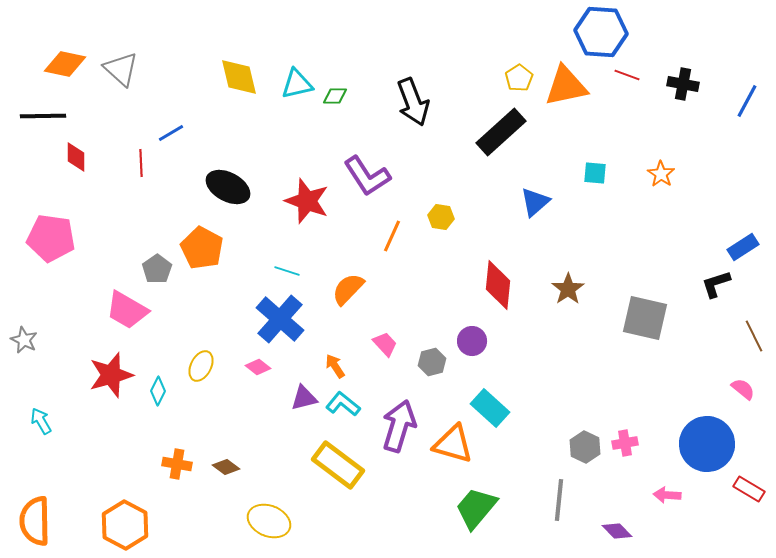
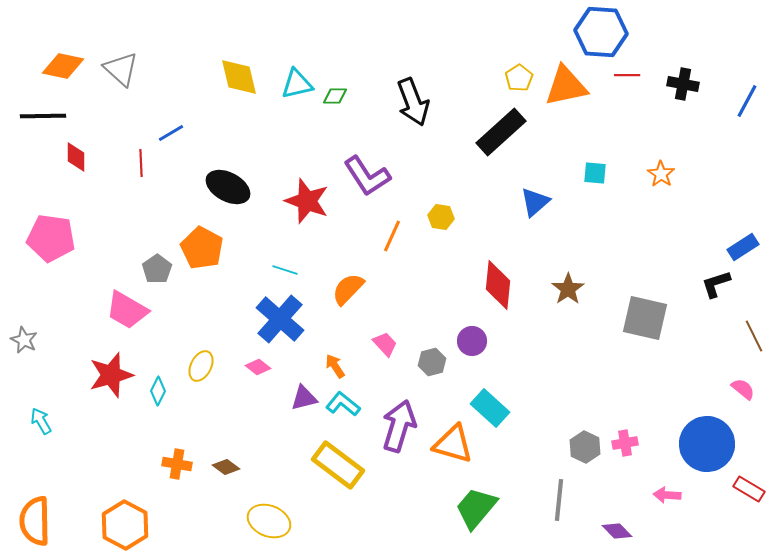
orange diamond at (65, 64): moved 2 px left, 2 px down
red line at (627, 75): rotated 20 degrees counterclockwise
cyan line at (287, 271): moved 2 px left, 1 px up
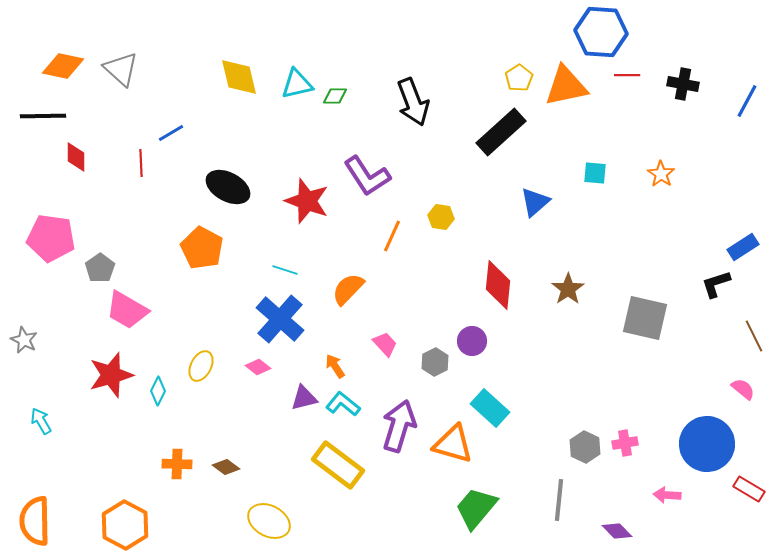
gray pentagon at (157, 269): moved 57 px left, 1 px up
gray hexagon at (432, 362): moved 3 px right; rotated 12 degrees counterclockwise
orange cross at (177, 464): rotated 8 degrees counterclockwise
yellow ellipse at (269, 521): rotated 6 degrees clockwise
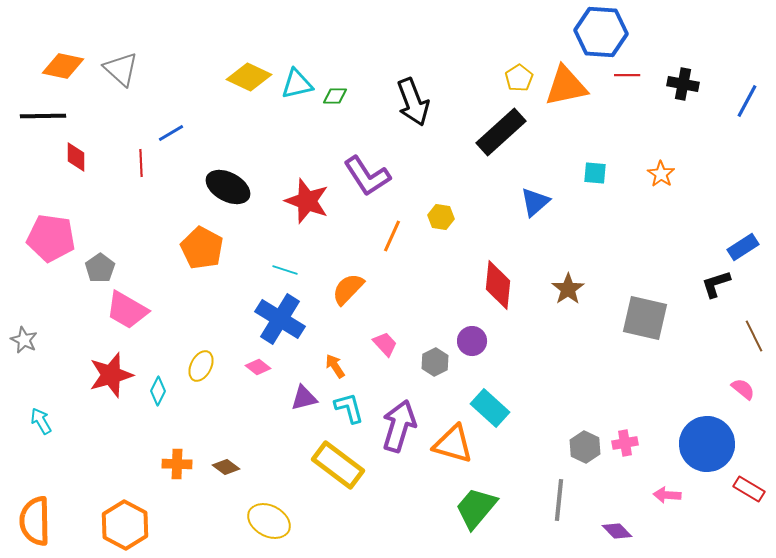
yellow diamond at (239, 77): moved 10 px right; rotated 51 degrees counterclockwise
blue cross at (280, 319): rotated 9 degrees counterclockwise
cyan L-shape at (343, 404): moved 6 px right, 4 px down; rotated 36 degrees clockwise
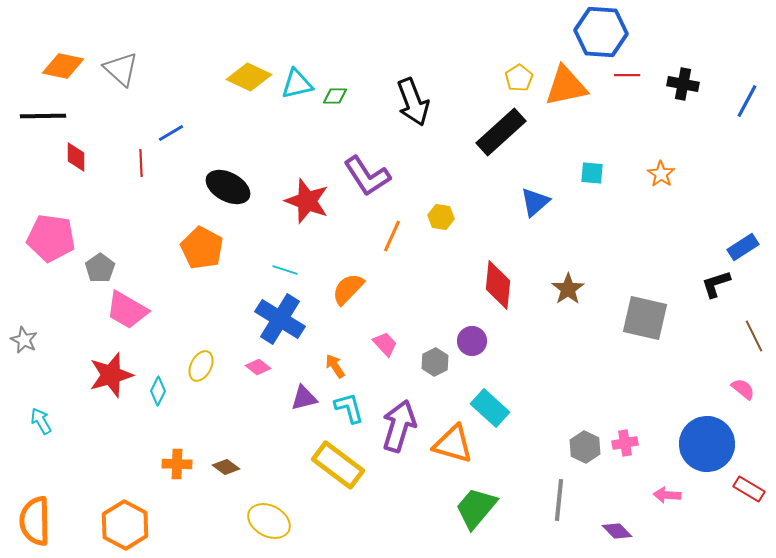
cyan square at (595, 173): moved 3 px left
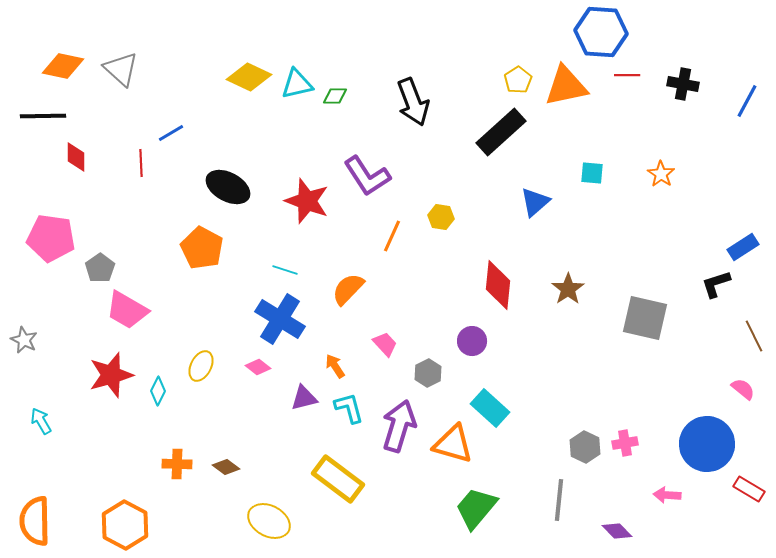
yellow pentagon at (519, 78): moved 1 px left, 2 px down
gray hexagon at (435, 362): moved 7 px left, 11 px down
yellow rectangle at (338, 465): moved 14 px down
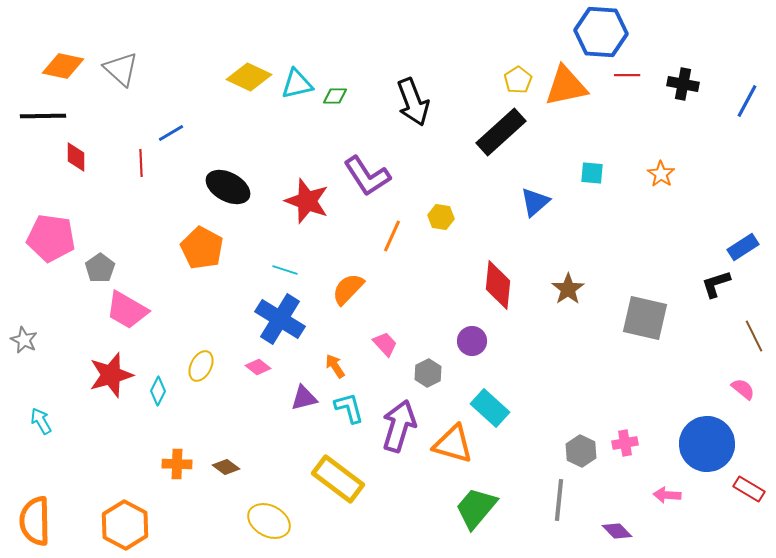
gray hexagon at (585, 447): moved 4 px left, 4 px down
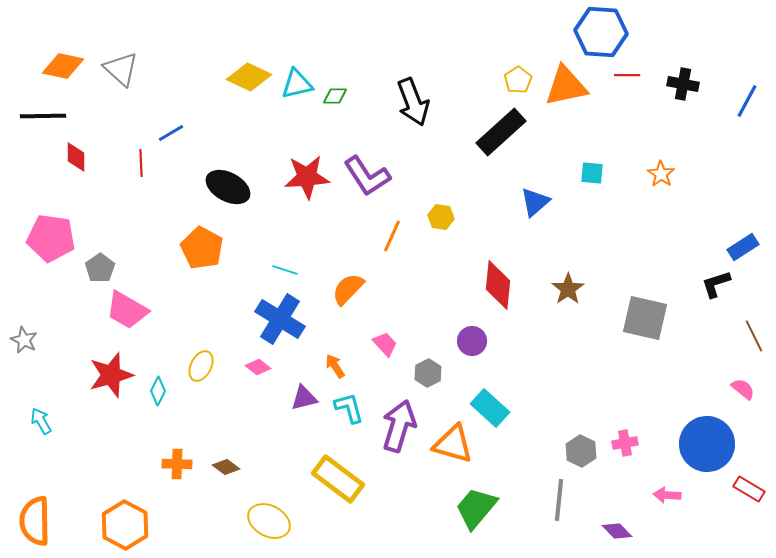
red star at (307, 201): moved 24 px up; rotated 24 degrees counterclockwise
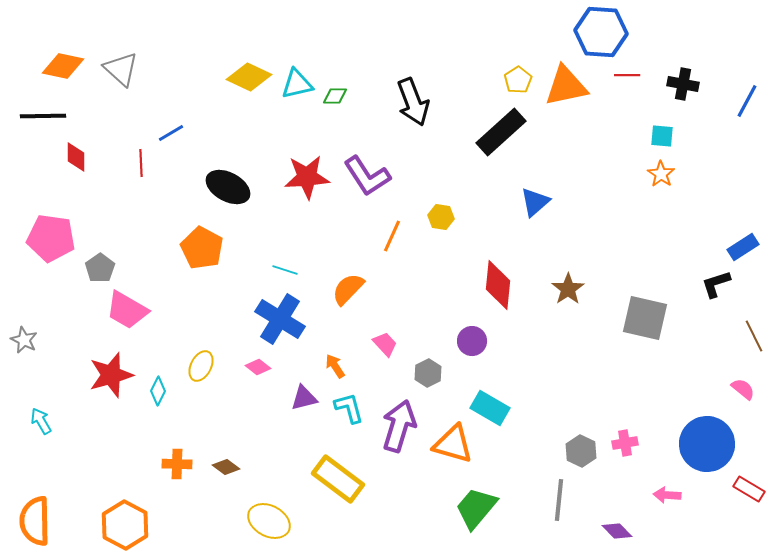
cyan square at (592, 173): moved 70 px right, 37 px up
cyan rectangle at (490, 408): rotated 12 degrees counterclockwise
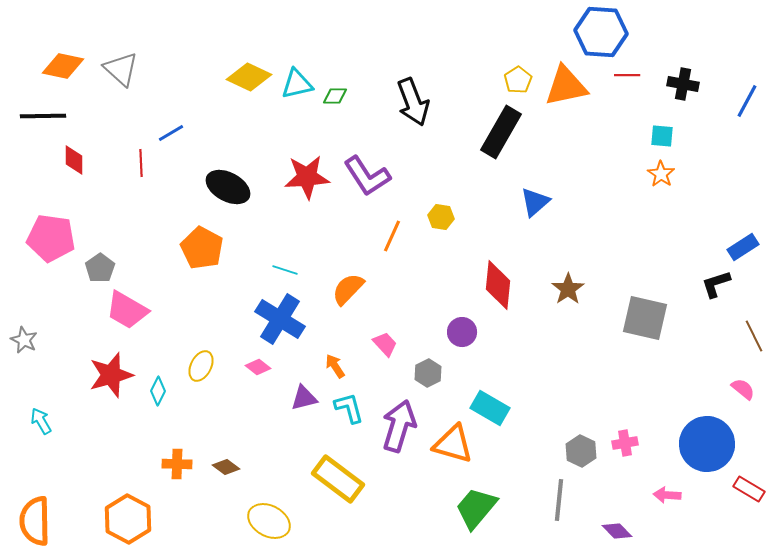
black rectangle at (501, 132): rotated 18 degrees counterclockwise
red diamond at (76, 157): moved 2 px left, 3 px down
purple circle at (472, 341): moved 10 px left, 9 px up
orange hexagon at (125, 525): moved 3 px right, 6 px up
